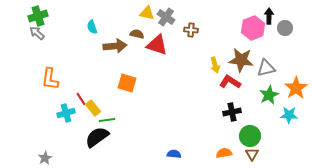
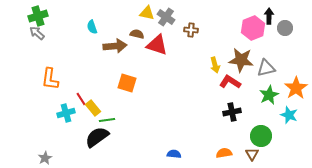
cyan star: rotated 18 degrees clockwise
green circle: moved 11 px right
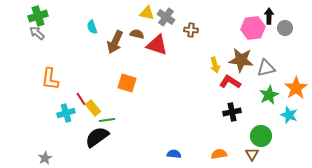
pink hexagon: rotated 15 degrees clockwise
brown arrow: moved 4 px up; rotated 120 degrees clockwise
orange semicircle: moved 5 px left, 1 px down
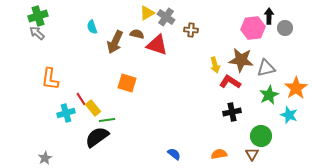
yellow triangle: rotated 42 degrees counterclockwise
blue semicircle: rotated 32 degrees clockwise
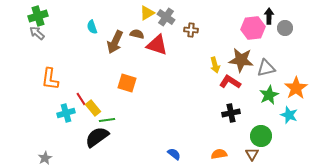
black cross: moved 1 px left, 1 px down
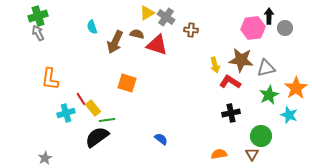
gray arrow: moved 1 px right; rotated 21 degrees clockwise
blue semicircle: moved 13 px left, 15 px up
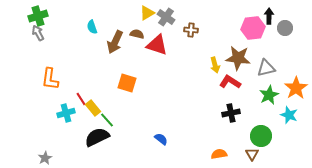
brown star: moved 3 px left, 2 px up
green line: rotated 56 degrees clockwise
black semicircle: rotated 10 degrees clockwise
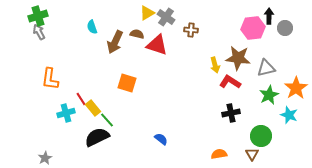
gray arrow: moved 1 px right, 1 px up
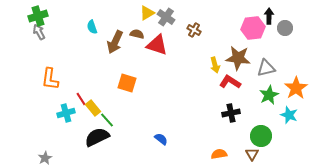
brown cross: moved 3 px right; rotated 24 degrees clockwise
